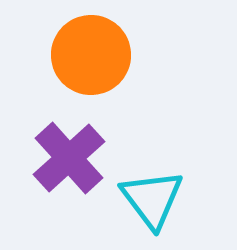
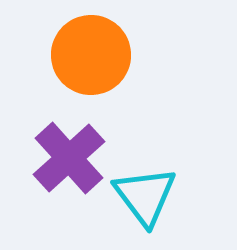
cyan triangle: moved 7 px left, 3 px up
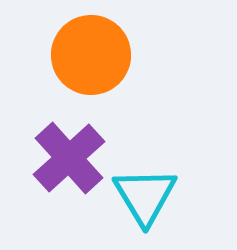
cyan triangle: rotated 6 degrees clockwise
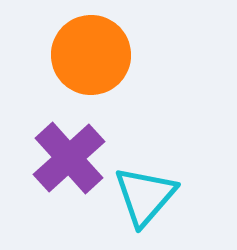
cyan triangle: rotated 12 degrees clockwise
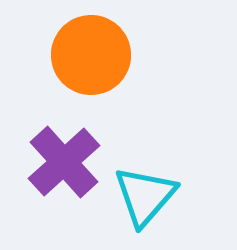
purple cross: moved 5 px left, 4 px down
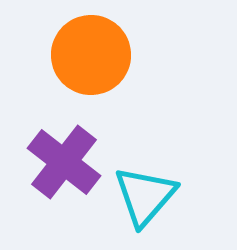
purple cross: rotated 10 degrees counterclockwise
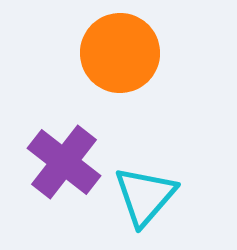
orange circle: moved 29 px right, 2 px up
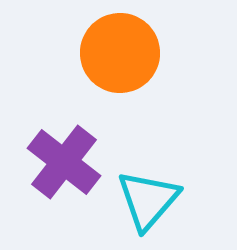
cyan triangle: moved 3 px right, 4 px down
